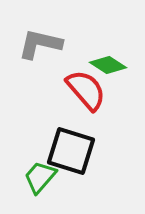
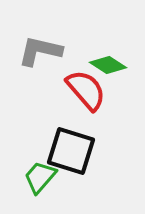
gray L-shape: moved 7 px down
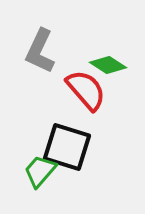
gray L-shape: rotated 78 degrees counterclockwise
black square: moved 4 px left, 4 px up
green trapezoid: moved 6 px up
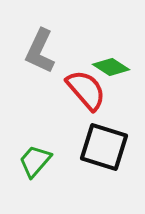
green diamond: moved 3 px right, 2 px down
black square: moved 37 px right
green trapezoid: moved 5 px left, 10 px up
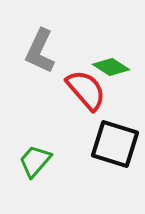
black square: moved 11 px right, 3 px up
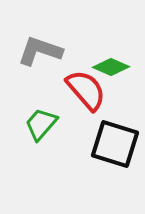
gray L-shape: rotated 84 degrees clockwise
green diamond: rotated 9 degrees counterclockwise
green trapezoid: moved 6 px right, 37 px up
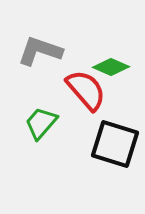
green trapezoid: moved 1 px up
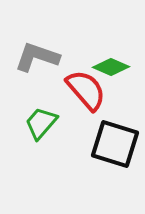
gray L-shape: moved 3 px left, 6 px down
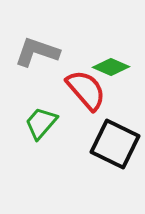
gray L-shape: moved 5 px up
black square: rotated 9 degrees clockwise
